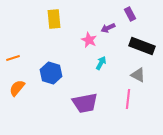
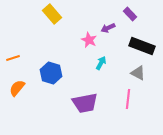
purple rectangle: rotated 16 degrees counterclockwise
yellow rectangle: moved 2 px left, 5 px up; rotated 36 degrees counterclockwise
gray triangle: moved 2 px up
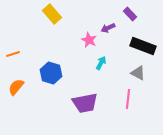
black rectangle: moved 1 px right
orange line: moved 4 px up
orange semicircle: moved 1 px left, 1 px up
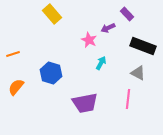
purple rectangle: moved 3 px left
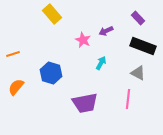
purple rectangle: moved 11 px right, 4 px down
purple arrow: moved 2 px left, 3 px down
pink star: moved 6 px left
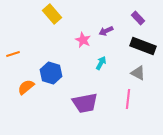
orange semicircle: moved 10 px right; rotated 12 degrees clockwise
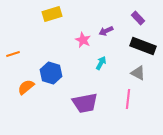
yellow rectangle: rotated 66 degrees counterclockwise
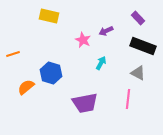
yellow rectangle: moved 3 px left, 2 px down; rotated 30 degrees clockwise
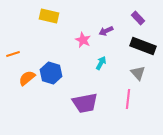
gray triangle: rotated 21 degrees clockwise
orange semicircle: moved 1 px right, 9 px up
